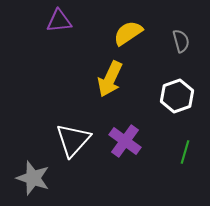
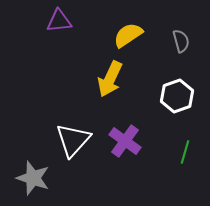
yellow semicircle: moved 2 px down
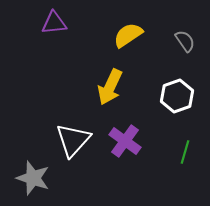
purple triangle: moved 5 px left, 2 px down
gray semicircle: moved 4 px right; rotated 20 degrees counterclockwise
yellow arrow: moved 8 px down
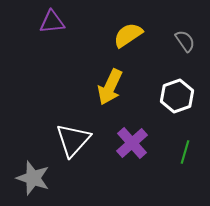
purple triangle: moved 2 px left, 1 px up
purple cross: moved 7 px right, 2 px down; rotated 12 degrees clockwise
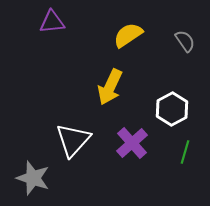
white hexagon: moved 5 px left, 13 px down; rotated 8 degrees counterclockwise
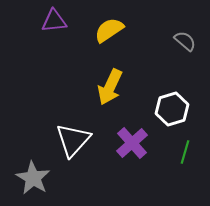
purple triangle: moved 2 px right, 1 px up
yellow semicircle: moved 19 px left, 5 px up
gray semicircle: rotated 15 degrees counterclockwise
white hexagon: rotated 12 degrees clockwise
gray star: rotated 12 degrees clockwise
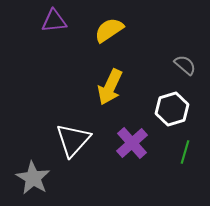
gray semicircle: moved 24 px down
